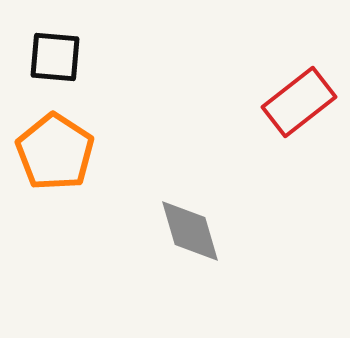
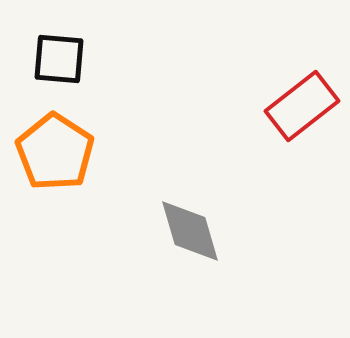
black square: moved 4 px right, 2 px down
red rectangle: moved 3 px right, 4 px down
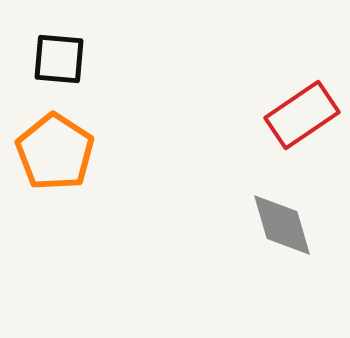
red rectangle: moved 9 px down; rotated 4 degrees clockwise
gray diamond: moved 92 px right, 6 px up
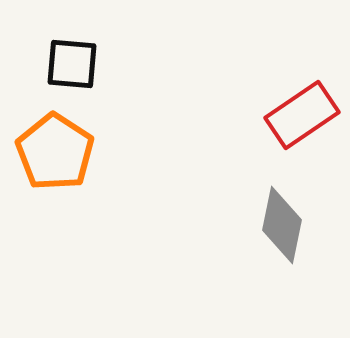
black square: moved 13 px right, 5 px down
gray diamond: rotated 28 degrees clockwise
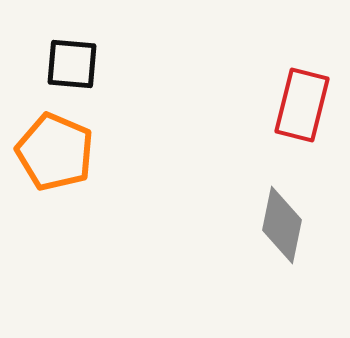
red rectangle: moved 10 px up; rotated 42 degrees counterclockwise
orange pentagon: rotated 10 degrees counterclockwise
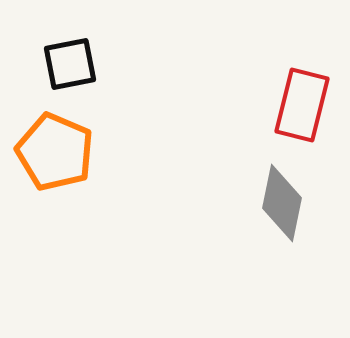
black square: moved 2 px left; rotated 16 degrees counterclockwise
gray diamond: moved 22 px up
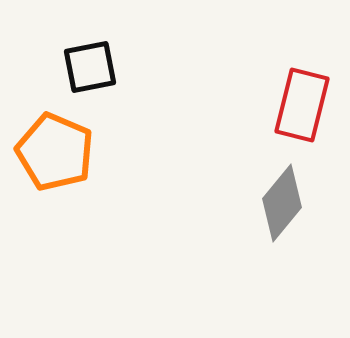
black square: moved 20 px right, 3 px down
gray diamond: rotated 28 degrees clockwise
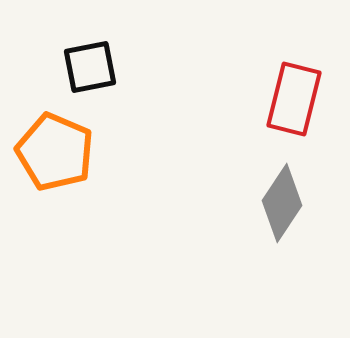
red rectangle: moved 8 px left, 6 px up
gray diamond: rotated 6 degrees counterclockwise
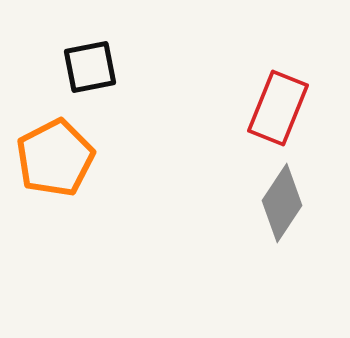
red rectangle: moved 16 px left, 9 px down; rotated 8 degrees clockwise
orange pentagon: moved 6 px down; rotated 22 degrees clockwise
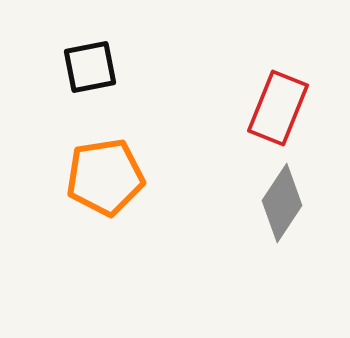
orange pentagon: moved 50 px right, 19 px down; rotated 18 degrees clockwise
